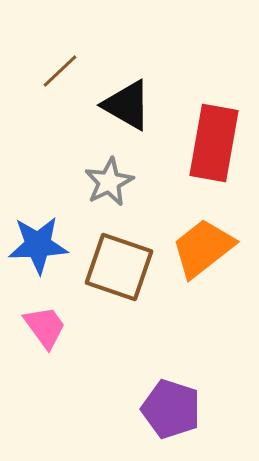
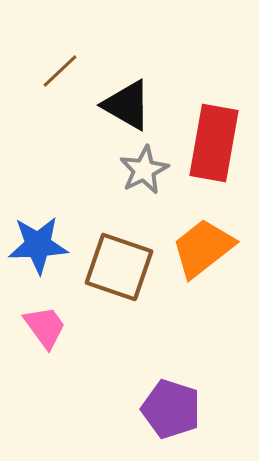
gray star: moved 35 px right, 12 px up
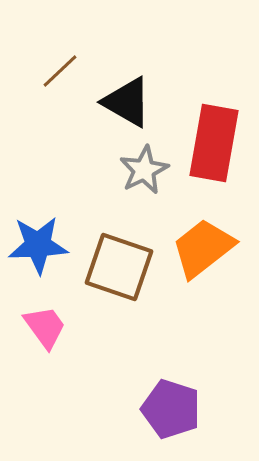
black triangle: moved 3 px up
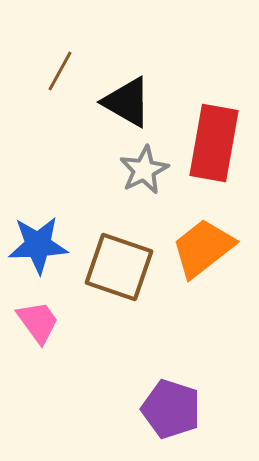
brown line: rotated 18 degrees counterclockwise
pink trapezoid: moved 7 px left, 5 px up
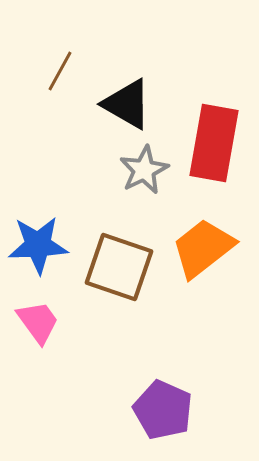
black triangle: moved 2 px down
purple pentagon: moved 8 px left, 1 px down; rotated 6 degrees clockwise
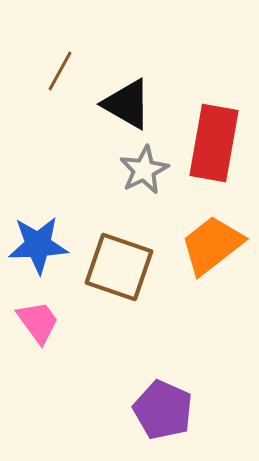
orange trapezoid: moved 9 px right, 3 px up
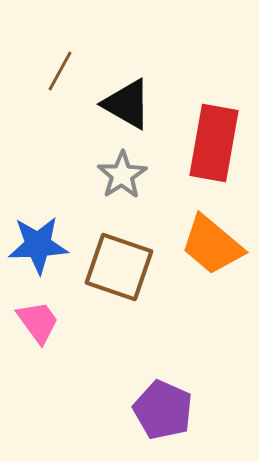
gray star: moved 22 px left, 5 px down; rotated 6 degrees counterclockwise
orange trapezoid: rotated 102 degrees counterclockwise
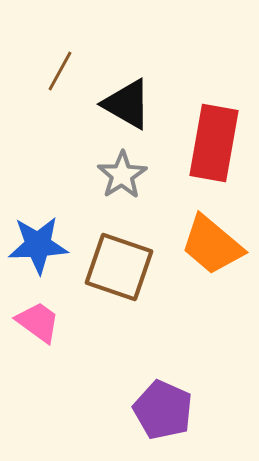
pink trapezoid: rotated 18 degrees counterclockwise
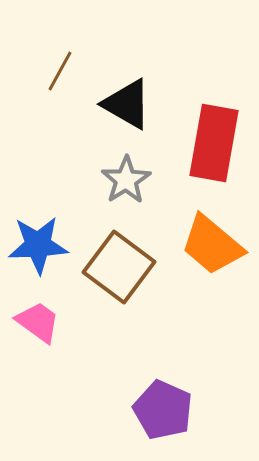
gray star: moved 4 px right, 5 px down
brown square: rotated 18 degrees clockwise
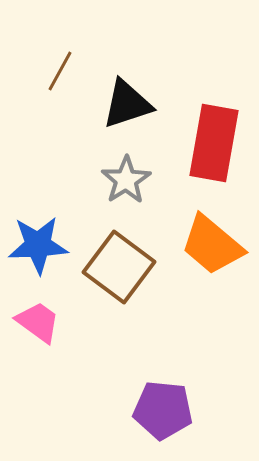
black triangle: rotated 48 degrees counterclockwise
purple pentagon: rotated 18 degrees counterclockwise
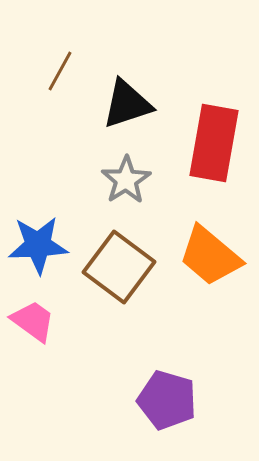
orange trapezoid: moved 2 px left, 11 px down
pink trapezoid: moved 5 px left, 1 px up
purple pentagon: moved 4 px right, 10 px up; rotated 10 degrees clockwise
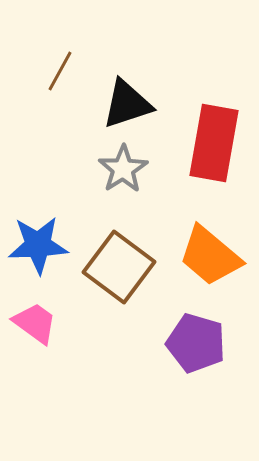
gray star: moved 3 px left, 11 px up
pink trapezoid: moved 2 px right, 2 px down
purple pentagon: moved 29 px right, 57 px up
